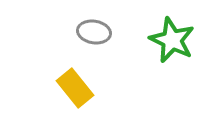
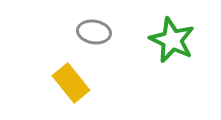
yellow rectangle: moved 4 px left, 5 px up
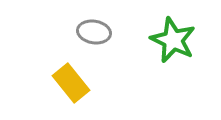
green star: moved 1 px right
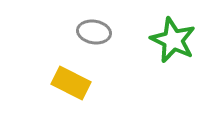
yellow rectangle: rotated 24 degrees counterclockwise
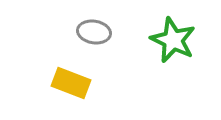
yellow rectangle: rotated 6 degrees counterclockwise
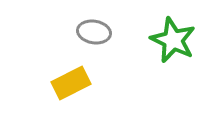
yellow rectangle: rotated 48 degrees counterclockwise
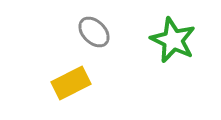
gray ellipse: rotated 36 degrees clockwise
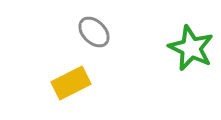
green star: moved 18 px right, 8 px down
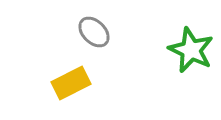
green star: moved 2 px down
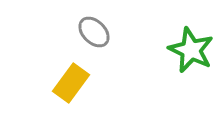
yellow rectangle: rotated 27 degrees counterclockwise
